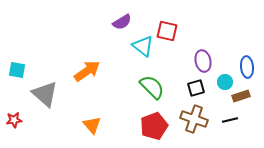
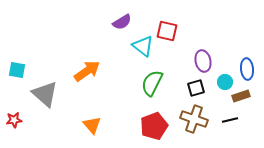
blue ellipse: moved 2 px down
green semicircle: moved 4 px up; rotated 108 degrees counterclockwise
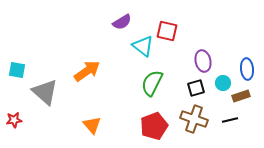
cyan circle: moved 2 px left, 1 px down
gray triangle: moved 2 px up
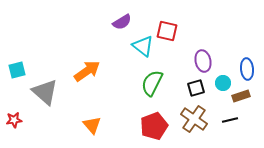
cyan square: rotated 24 degrees counterclockwise
brown cross: rotated 16 degrees clockwise
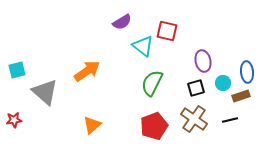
blue ellipse: moved 3 px down
orange triangle: rotated 30 degrees clockwise
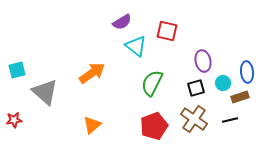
cyan triangle: moved 7 px left
orange arrow: moved 5 px right, 2 px down
brown rectangle: moved 1 px left, 1 px down
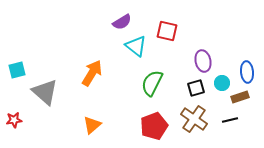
orange arrow: rotated 24 degrees counterclockwise
cyan circle: moved 1 px left
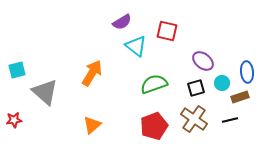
purple ellipse: rotated 40 degrees counterclockwise
green semicircle: moved 2 px right, 1 px down; rotated 44 degrees clockwise
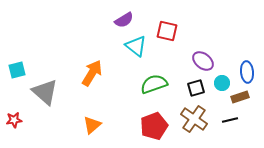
purple semicircle: moved 2 px right, 2 px up
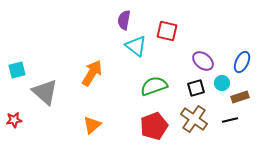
purple semicircle: rotated 132 degrees clockwise
blue ellipse: moved 5 px left, 10 px up; rotated 30 degrees clockwise
green semicircle: moved 2 px down
